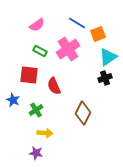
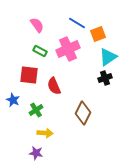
pink semicircle: rotated 91 degrees counterclockwise
pink cross: rotated 10 degrees clockwise
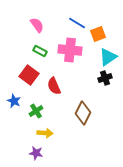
pink cross: moved 2 px right, 1 px down; rotated 30 degrees clockwise
red square: rotated 30 degrees clockwise
blue star: moved 1 px right, 1 px down
green cross: moved 1 px down
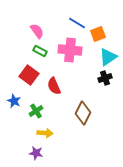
pink semicircle: moved 6 px down
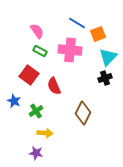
cyan triangle: rotated 12 degrees counterclockwise
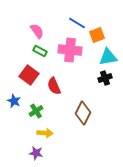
orange square: moved 1 px left, 1 px down
cyan triangle: rotated 36 degrees clockwise
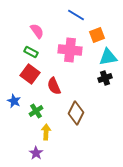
blue line: moved 1 px left, 8 px up
green rectangle: moved 9 px left, 1 px down
red square: moved 1 px right, 1 px up
brown diamond: moved 7 px left
yellow arrow: moved 1 px right, 1 px up; rotated 91 degrees counterclockwise
purple star: rotated 24 degrees clockwise
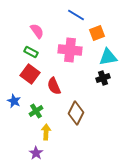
orange square: moved 2 px up
black cross: moved 2 px left
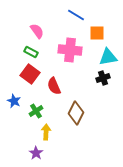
orange square: rotated 21 degrees clockwise
